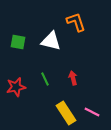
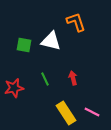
green square: moved 6 px right, 3 px down
red star: moved 2 px left, 1 px down
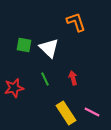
white triangle: moved 2 px left, 7 px down; rotated 30 degrees clockwise
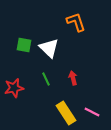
green line: moved 1 px right
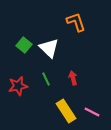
green square: rotated 28 degrees clockwise
red star: moved 4 px right, 2 px up
yellow rectangle: moved 2 px up
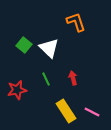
red star: moved 1 px left, 4 px down
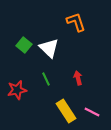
red arrow: moved 5 px right
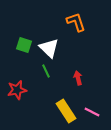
green square: rotated 21 degrees counterclockwise
green line: moved 8 px up
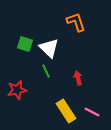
green square: moved 1 px right, 1 px up
